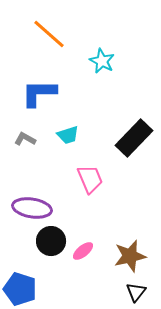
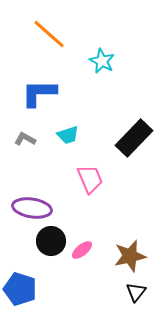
pink ellipse: moved 1 px left, 1 px up
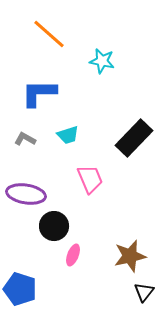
cyan star: rotated 15 degrees counterclockwise
purple ellipse: moved 6 px left, 14 px up
black circle: moved 3 px right, 15 px up
pink ellipse: moved 9 px left, 5 px down; rotated 30 degrees counterclockwise
black triangle: moved 8 px right
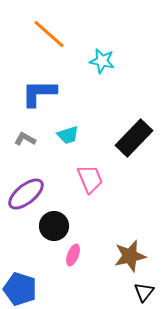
purple ellipse: rotated 48 degrees counterclockwise
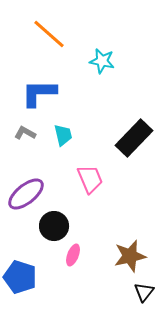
cyan trapezoid: moved 5 px left; rotated 85 degrees counterclockwise
gray L-shape: moved 6 px up
blue pentagon: moved 12 px up
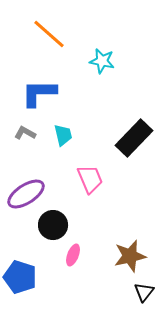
purple ellipse: rotated 6 degrees clockwise
black circle: moved 1 px left, 1 px up
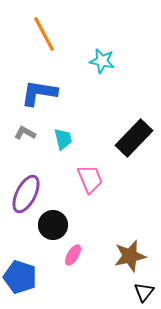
orange line: moved 5 px left; rotated 21 degrees clockwise
blue L-shape: rotated 9 degrees clockwise
cyan trapezoid: moved 4 px down
purple ellipse: rotated 30 degrees counterclockwise
pink ellipse: rotated 10 degrees clockwise
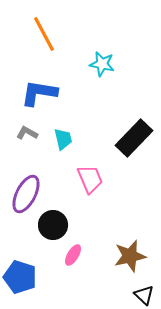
cyan star: moved 3 px down
gray L-shape: moved 2 px right
black triangle: moved 3 px down; rotated 25 degrees counterclockwise
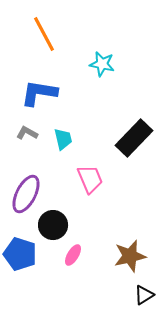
blue pentagon: moved 23 px up
black triangle: rotated 45 degrees clockwise
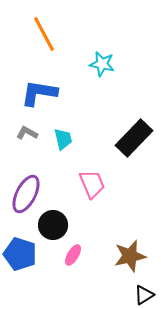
pink trapezoid: moved 2 px right, 5 px down
